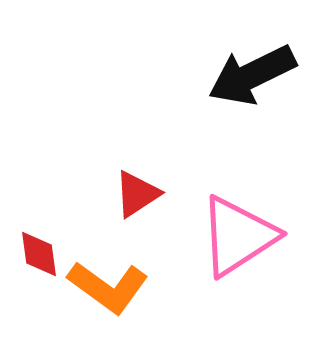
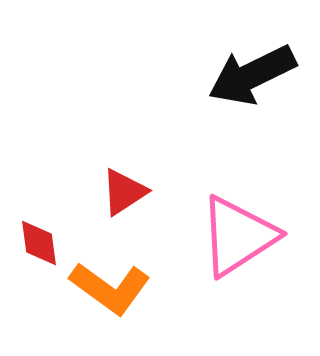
red triangle: moved 13 px left, 2 px up
red diamond: moved 11 px up
orange L-shape: moved 2 px right, 1 px down
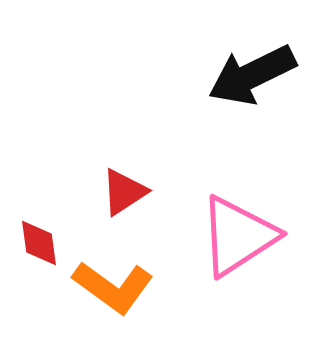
orange L-shape: moved 3 px right, 1 px up
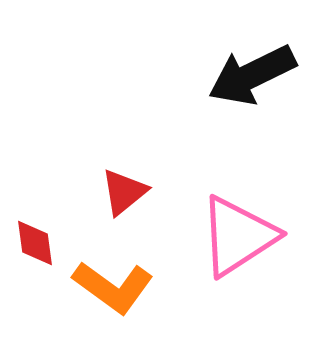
red triangle: rotated 6 degrees counterclockwise
red diamond: moved 4 px left
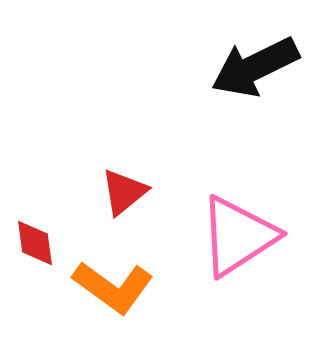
black arrow: moved 3 px right, 8 px up
